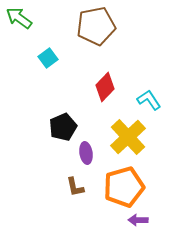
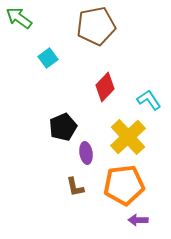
orange pentagon: moved 2 px up; rotated 9 degrees clockwise
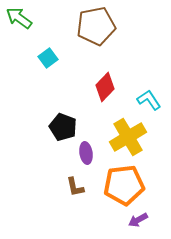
black pentagon: rotated 28 degrees counterclockwise
yellow cross: rotated 12 degrees clockwise
purple arrow: rotated 30 degrees counterclockwise
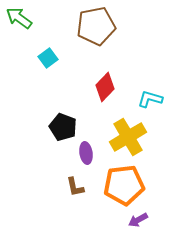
cyan L-shape: moved 1 px right, 1 px up; rotated 40 degrees counterclockwise
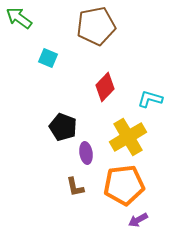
cyan square: rotated 30 degrees counterclockwise
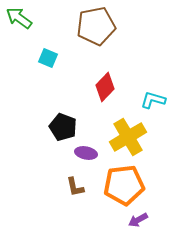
cyan L-shape: moved 3 px right, 1 px down
purple ellipse: rotated 70 degrees counterclockwise
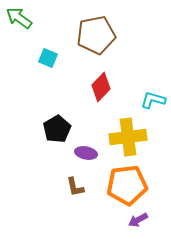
brown pentagon: moved 9 px down
red diamond: moved 4 px left
black pentagon: moved 6 px left, 2 px down; rotated 20 degrees clockwise
yellow cross: rotated 24 degrees clockwise
orange pentagon: moved 3 px right
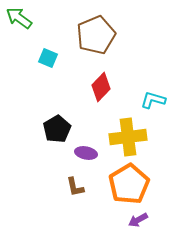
brown pentagon: rotated 12 degrees counterclockwise
orange pentagon: moved 2 px right, 1 px up; rotated 24 degrees counterclockwise
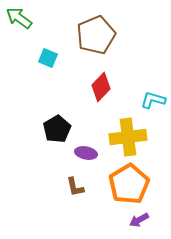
purple arrow: moved 1 px right
